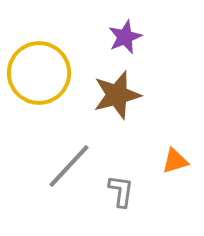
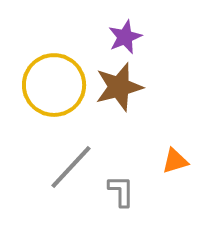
yellow circle: moved 15 px right, 12 px down
brown star: moved 2 px right, 8 px up
gray line: moved 2 px right, 1 px down
gray L-shape: rotated 8 degrees counterclockwise
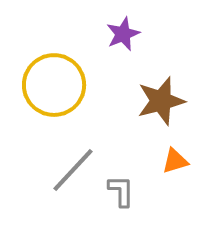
purple star: moved 2 px left, 3 px up
brown star: moved 42 px right, 14 px down
gray line: moved 2 px right, 3 px down
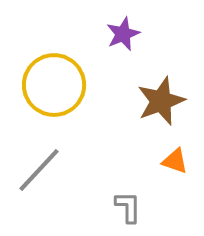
brown star: rotated 6 degrees counterclockwise
orange triangle: rotated 36 degrees clockwise
gray line: moved 34 px left
gray L-shape: moved 7 px right, 16 px down
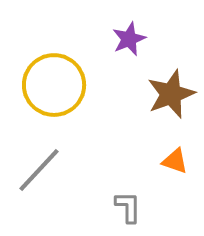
purple star: moved 6 px right, 5 px down
brown star: moved 10 px right, 7 px up
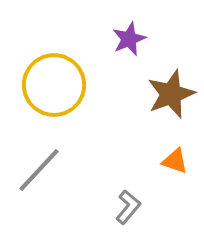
gray L-shape: rotated 40 degrees clockwise
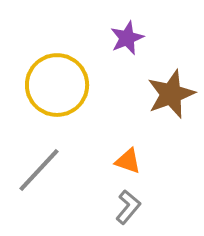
purple star: moved 2 px left, 1 px up
yellow circle: moved 3 px right
orange triangle: moved 47 px left
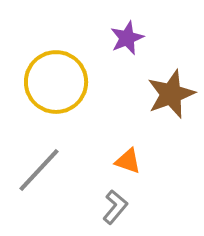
yellow circle: moved 1 px left, 3 px up
gray L-shape: moved 13 px left
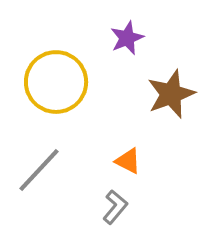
orange triangle: rotated 8 degrees clockwise
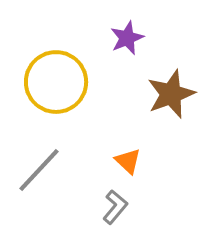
orange triangle: rotated 16 degrees clockwise
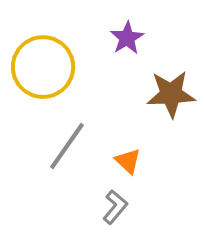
purple star: rotated 8 degrees counterclockwise
yellow circle: moved 13 px left, 15 px up
brown star: rotated 18 degrees clockwise
gray line: moved 28 px right, 24 px up; rotated 8 degrees counterclockwise
